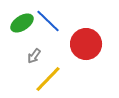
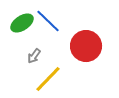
red circle: moved 2 px down
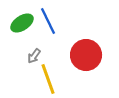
blue line: rotated 20 degrees clockwise
red circle: moved 9 px down
yellow line: rotated 64 degrees counterclockwise
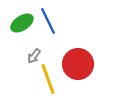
red circle: moved 8 px left, 9 px down
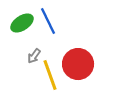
yellow line: moved 2 px right, 4 px up
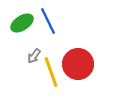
yellow line: moved 1 px right, 3 px up
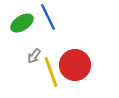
blue line: moved 4 px up
red circle: moved 3 px left, 1 px down
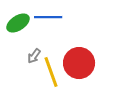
blue line: rotated 64 degrees counterclockwise
green ellipse: moved 4 px left
red circle: moved 4 px right, 2 px up
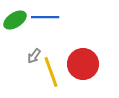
blue line: moved 3 px left
green ellipse: moved 3 px left, 3 px up
red circle: moved 4 px right, 1 px down
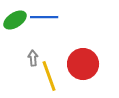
blue line: moved 1 px left
gray arrow: moved 1 px left, 2 px down; rotated 140 degrees clockwise
yellow line: moved 2 px left, 4 px down
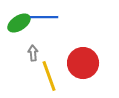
green ellipse: moved 4 px right, 3 px down
gray arrow: moved 5 px up
red circle: moved 1 px up
